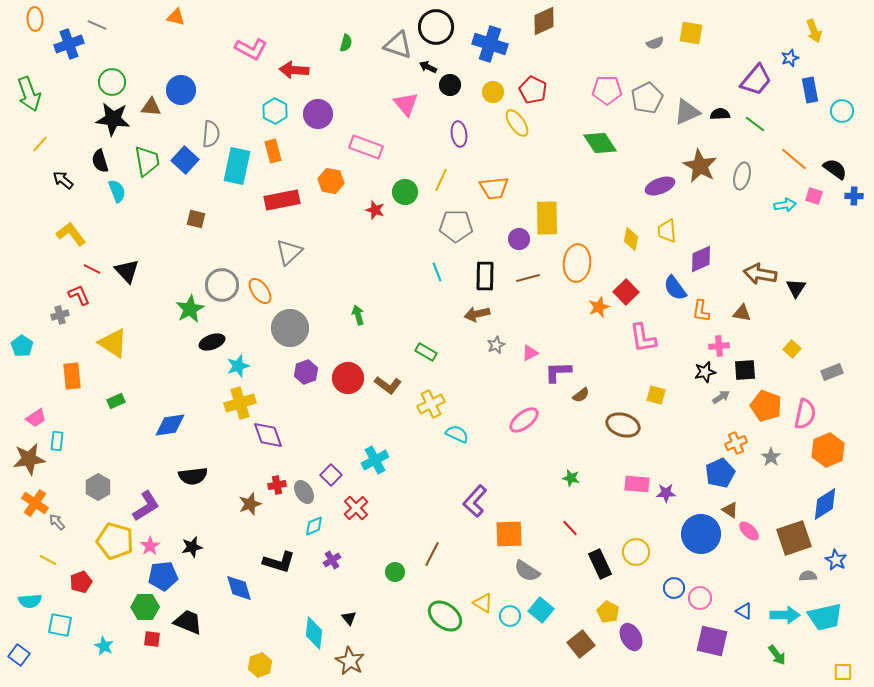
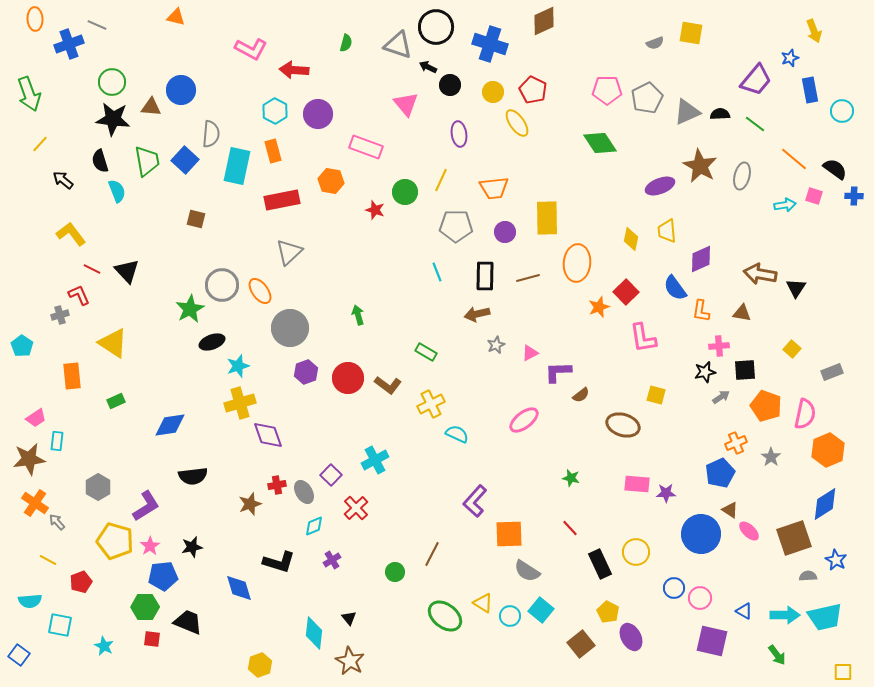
purple circle at (519, 239): moved 14 px left, 7 px up
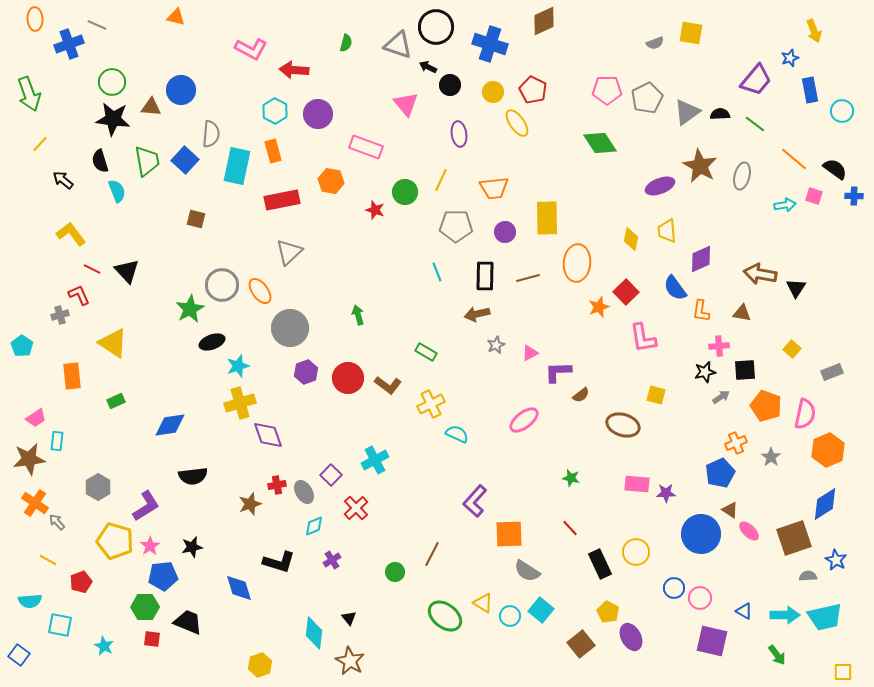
gray triangle at (687, 112): rotated 12 degrees counterclockwise
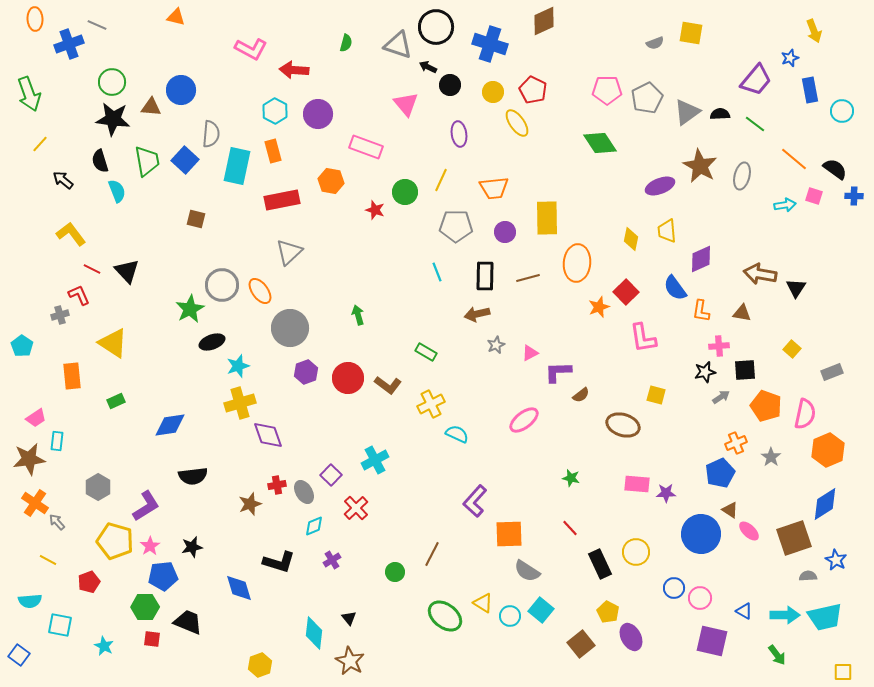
red pentagon at (81, 582): moved 8 px right
